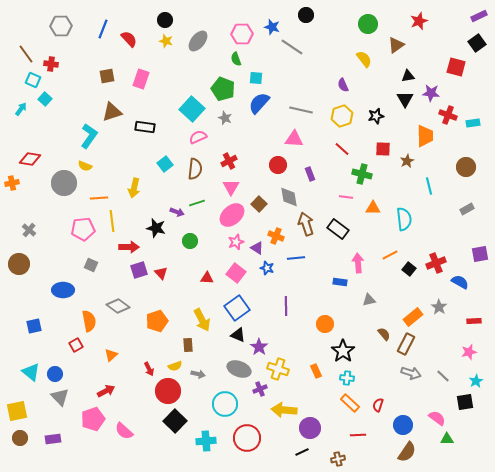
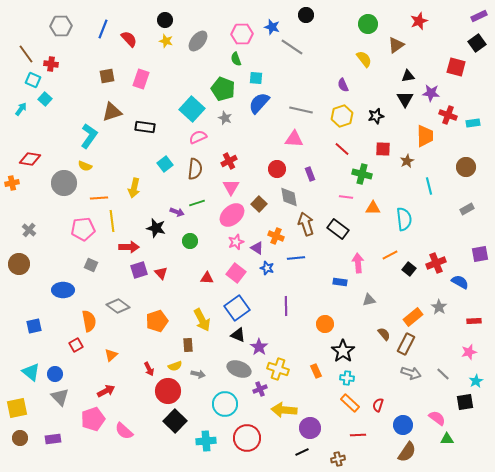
red circle at (278, 165): moved 1 px left, 4 px down
gray line at (443, 376): moved 2 px up
yellow square at (17, 411): moved 3 px up
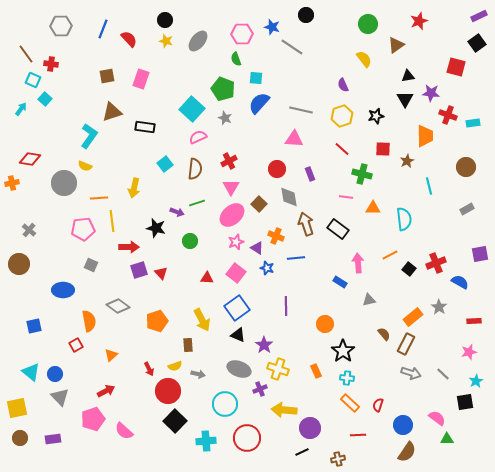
blue rectangle at (340, 282): rotated 24 degrees clockwise
purple star at (259, 347): moved 5 px right, 2 px up
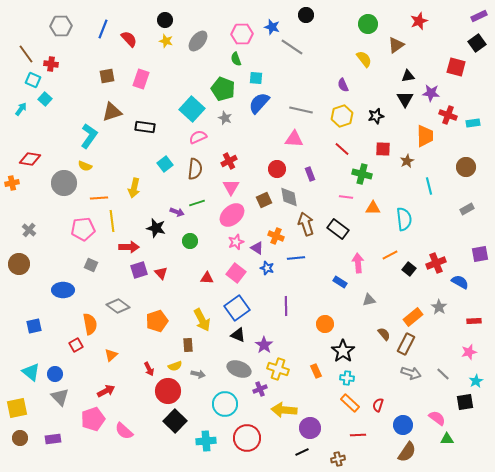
brown square at (259, 204): moved 5 px right, 4 px up; rotated 21 degrees clockwise
orange semicircle at (89, 321): moved 1 px right, 3 px down
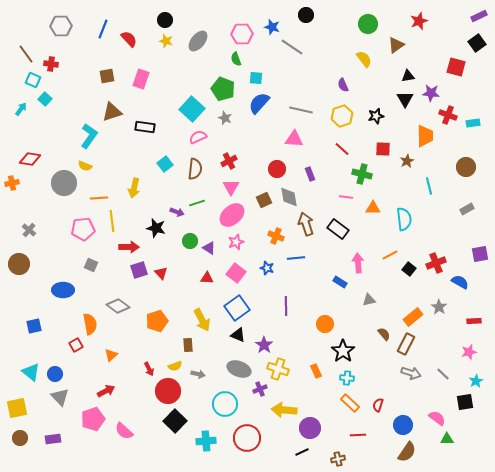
purple triangle at (257, 248): moved 48 px left
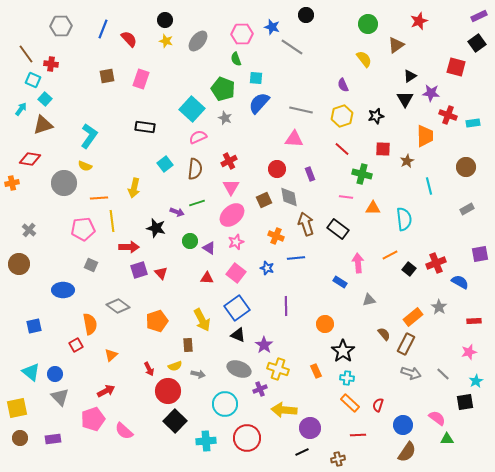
black triangle at (408, 76): moved 2 px right; rotated 24 degrees counterclockwise
brown triangle at (112, 112): moved 69 px left, 13 px down
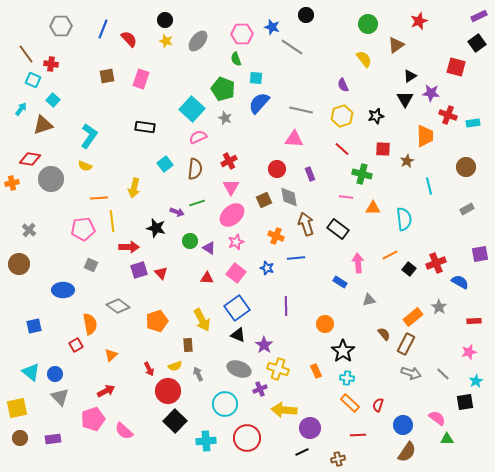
cyan square at (45, 99): moved 8 px right, 1 px down
gray circle at (64, 183): moved 13 px left, 4 px up
gray arrow at (198, 374): rotated 128 degrees counterclockwise
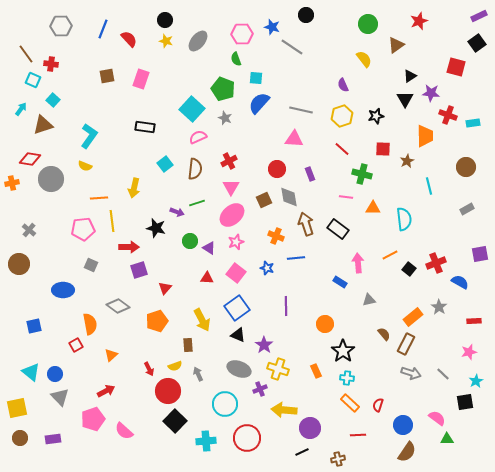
red triangle at (161, 273): moved 4 px right, 15 px down; rotated 24 degrees clockwise
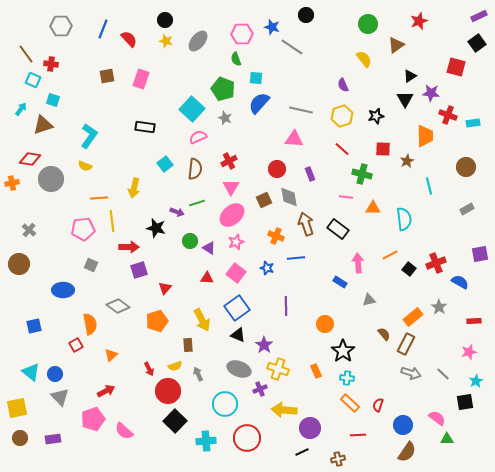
cyan square at (53, 100): rotated 24 degrees counterclockwise
